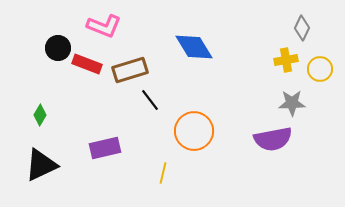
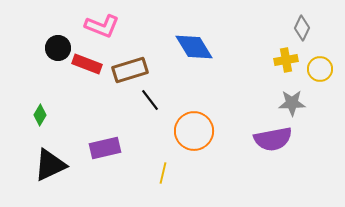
pink L-shape: moved 2 px left
black triangle: moved 9 px right
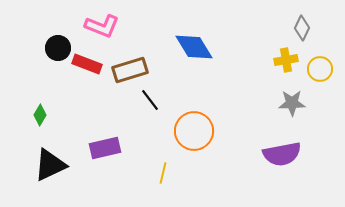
purple semicircle: moved 9 px right, 15 px down
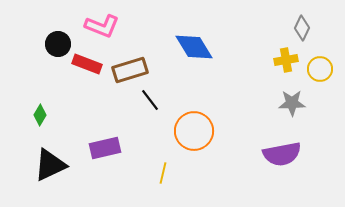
black circle: moved 4 px up
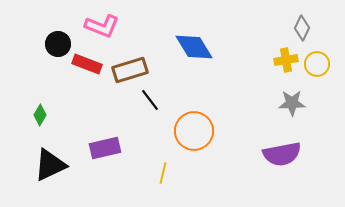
yellow circle: moved 3 px left, 5 px up
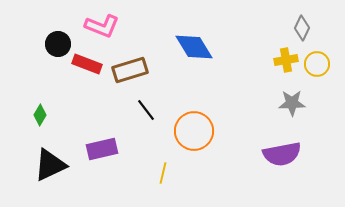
black line: moved 4 px left, 10 px down
purple rectangle: moved 3 px left, 1 px down
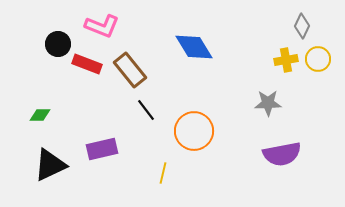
gray diamond: moved 2 px up
yellow circle: moved 1 px right, 5 px up
brown rectangle: rotated 68 degrees clockwise
gray star: moved 24 px left
green diamond: rotated 60 degrees clockwise
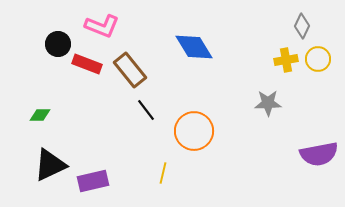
purple rectangle: moved 9 px left, 32 px down
purple semicircle: moved 37 px right
